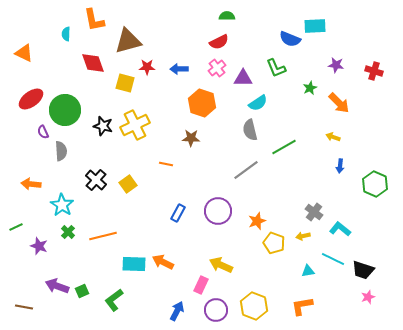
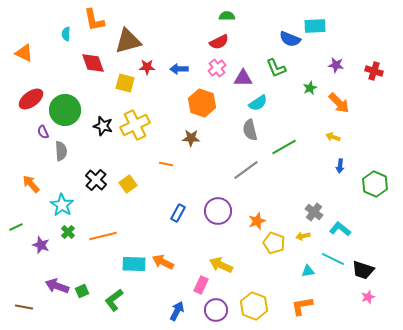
orange arrow at (31, 184): rotated 42 degrees clockwise
purple star at (39, 246): moved 2 px right, 1 px up
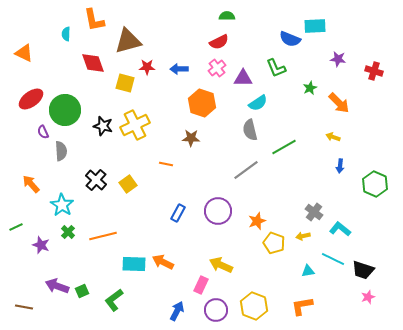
purple star at (336, 65): moved 2 px right, 6 px up
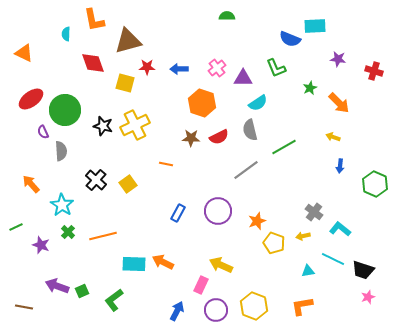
red semicircle at (219, 42): moved 95 px down
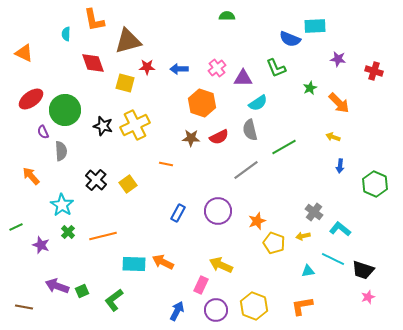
orange arrow at (31, 184): moved 8 px up
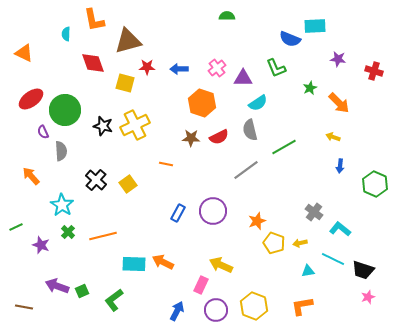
purple circle at (218, 211): moved 5 px left
yellow arrow at (303, 236): moved 3 px left, 7 px down
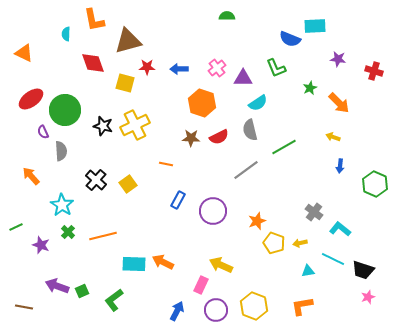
blue rectangle at (178, 213): moved 13 px up
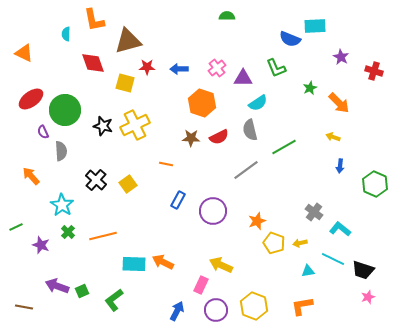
purple star at (338, 59): moved 3 px right, 2 px up; rotated 21 degrees clockwise
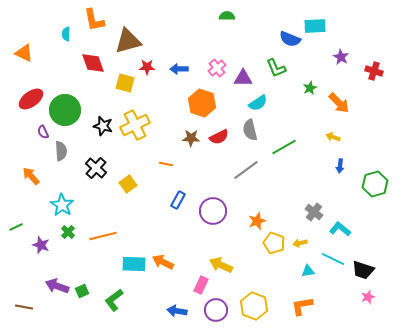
black cross at (96, 180): moved 12 px up
green hexagon at (375, 184): rotated 20 degrees clockwise
blue arrow at (177, 311): rotated 108 degrees counterclockwise
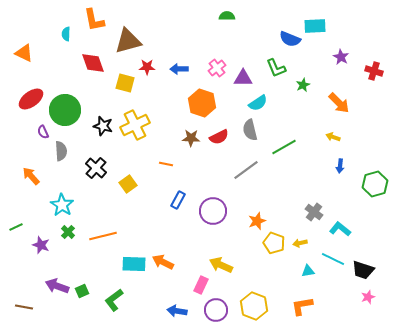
green star at (310, 88): moved 7 px left, 3 px up
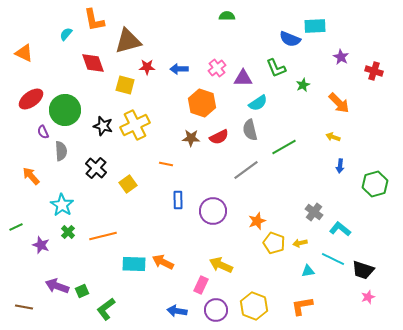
cyan semicircle at (66, 34): rotated 40 degrees clockwise
yellow square at (125, 83): moved 2 px down
blue rectangle at (178, 200): rotated 30 degrees counterclockwise
green L-shape at (114, 300): moved 8 px left, 9 px down
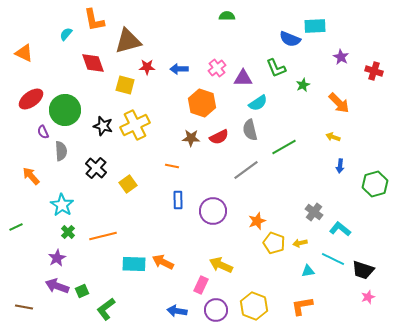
orange line at (166, 164): moved 6 px right, 2 px down
purple star at (41, 245): moved 16 px right, 13 px down; rotated 24 degrees clockwise
